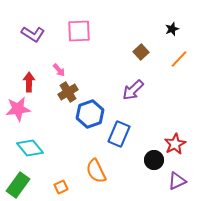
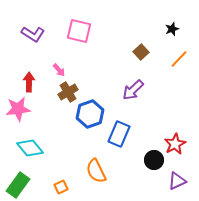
pink square: rotated 15 degrees clockwise
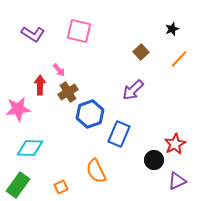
red arrow: moved 11 px right, 3 px down
cyan diamond: rotated 48 degrees counterclockwise
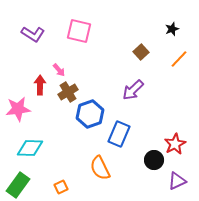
orange semicircle: moved 4 px right, 3 px up
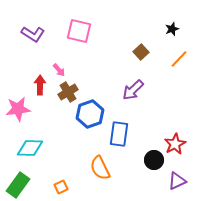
blue rectangle: rotated 15 degrees counterclockwise
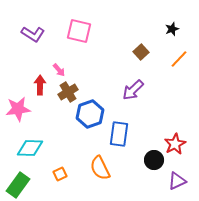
orange square: moved 1 px left, 13 px up
